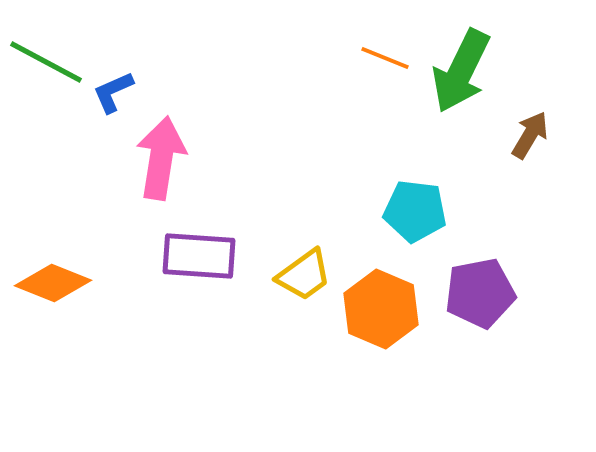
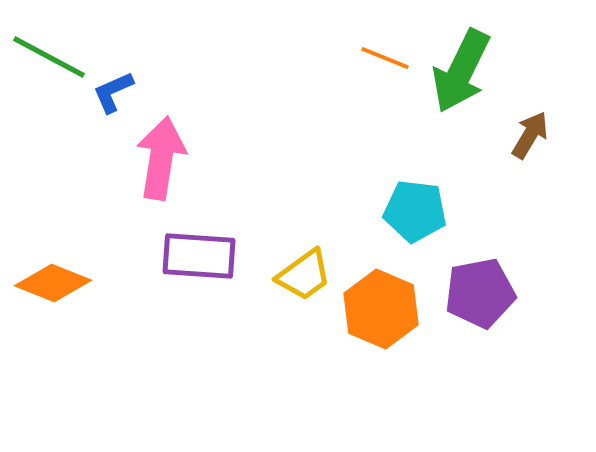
green line: moved 3 px right, 5 px up
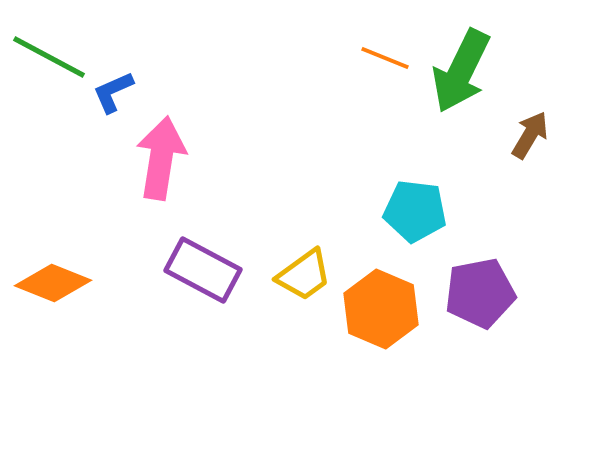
purple rectangle: moved 4 px right, 14 px down; rotated 24 degrees clockwise
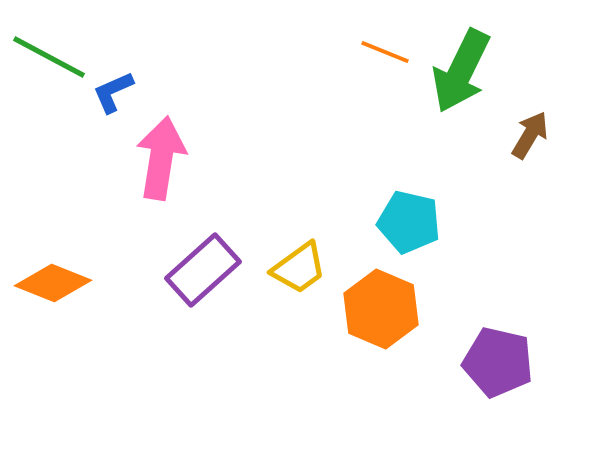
orange line: moved 6 px up
cyan pentagon: moved 6 px left, 11 px down; rotated 6 degrees clockwise
purple rectangle: rotated 70 degrees counterclockwise
yellow trapezoid: moved 5 px left, 7 px up
purple pentagon: moved 18 px right, 69 px down; rotated 24 degrees clockwise
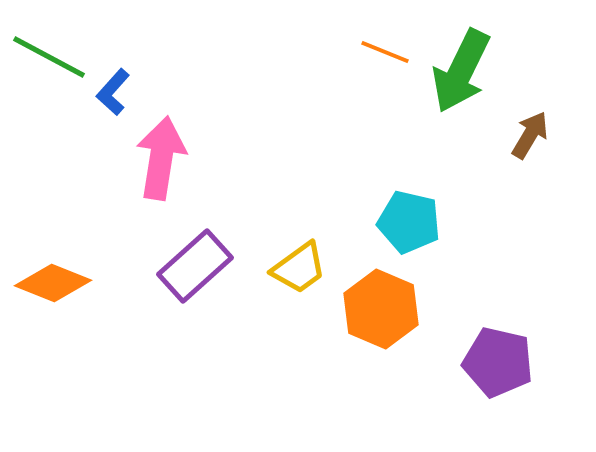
blue L-shape: rotated 24 degrees counterclockwise
purple rectangle: moved 8 px left, 4 px up
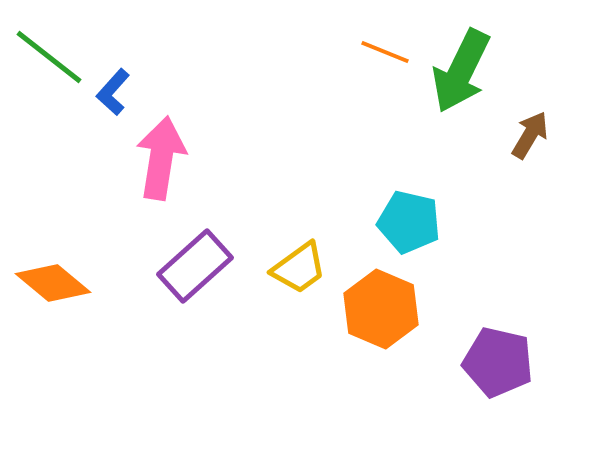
green line: rotated 10 degrees clockwise
orange diamond: rotated 18 degrees clockwise
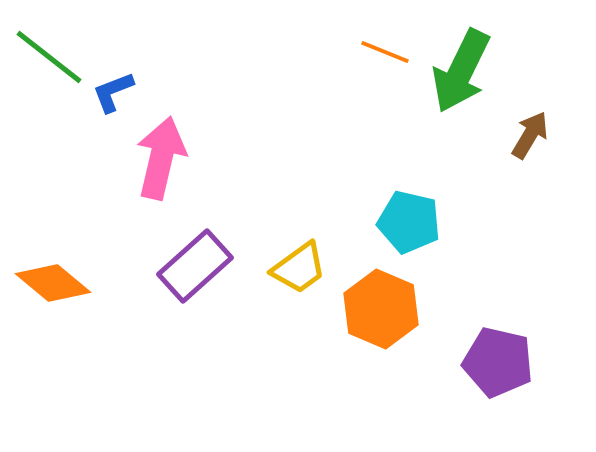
blue L-shape: rotated 27 degrees clockwise
pink arrow: rotated 4 degrees clockwise
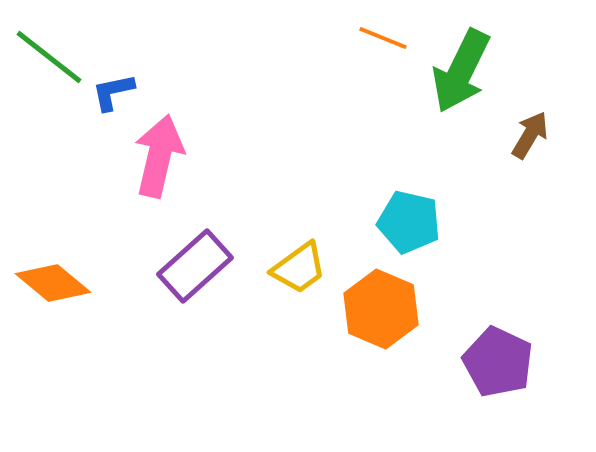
orange line: moved 2 px left, 14 px up
blue L-shape: rotated 9 degrees clockwise
pink arrow: moved 2 px left, 2 px up
purple pentagon: rotated 12 degrees clockwise
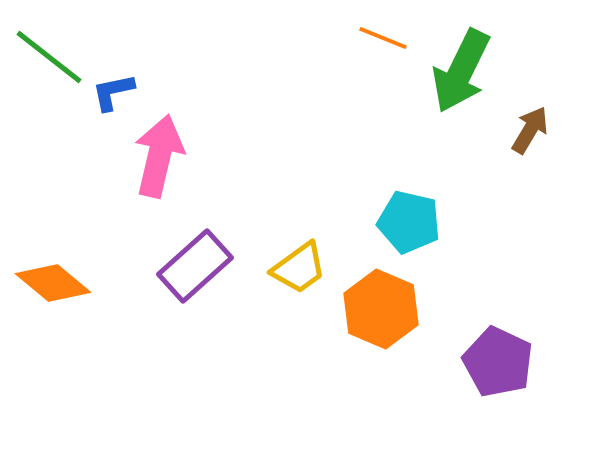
brown arrow: moved 5 px up
